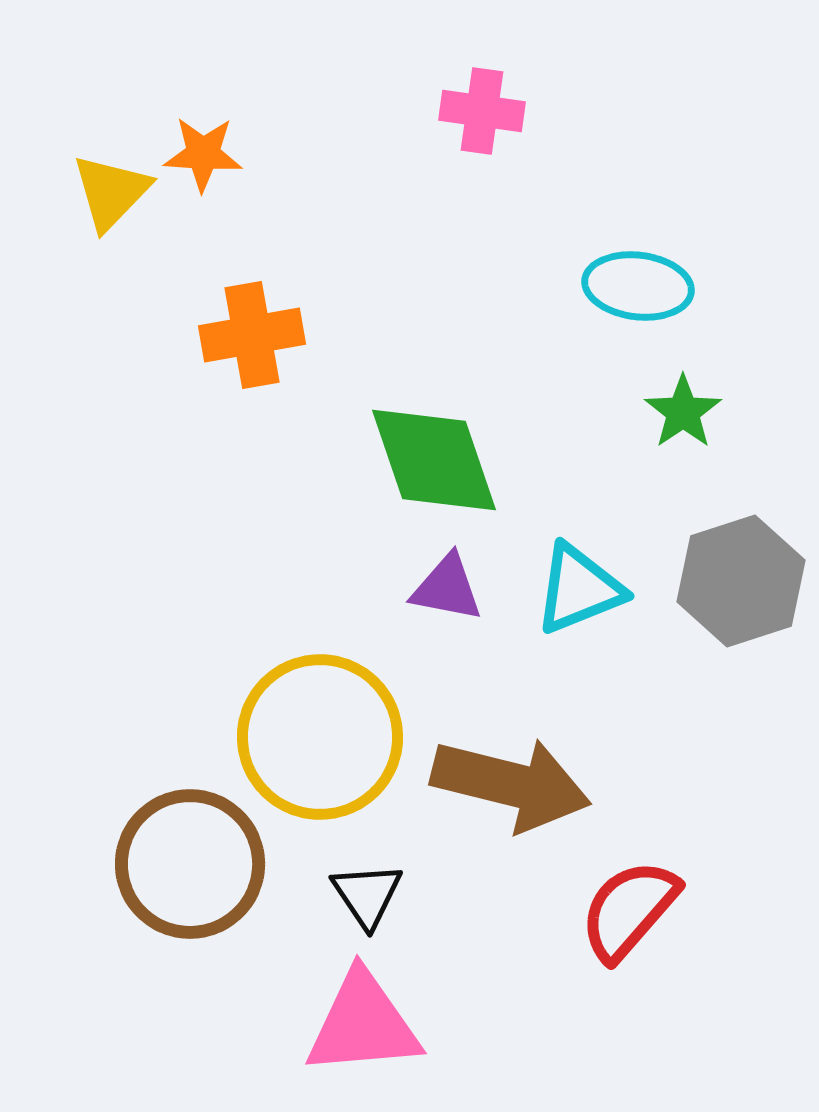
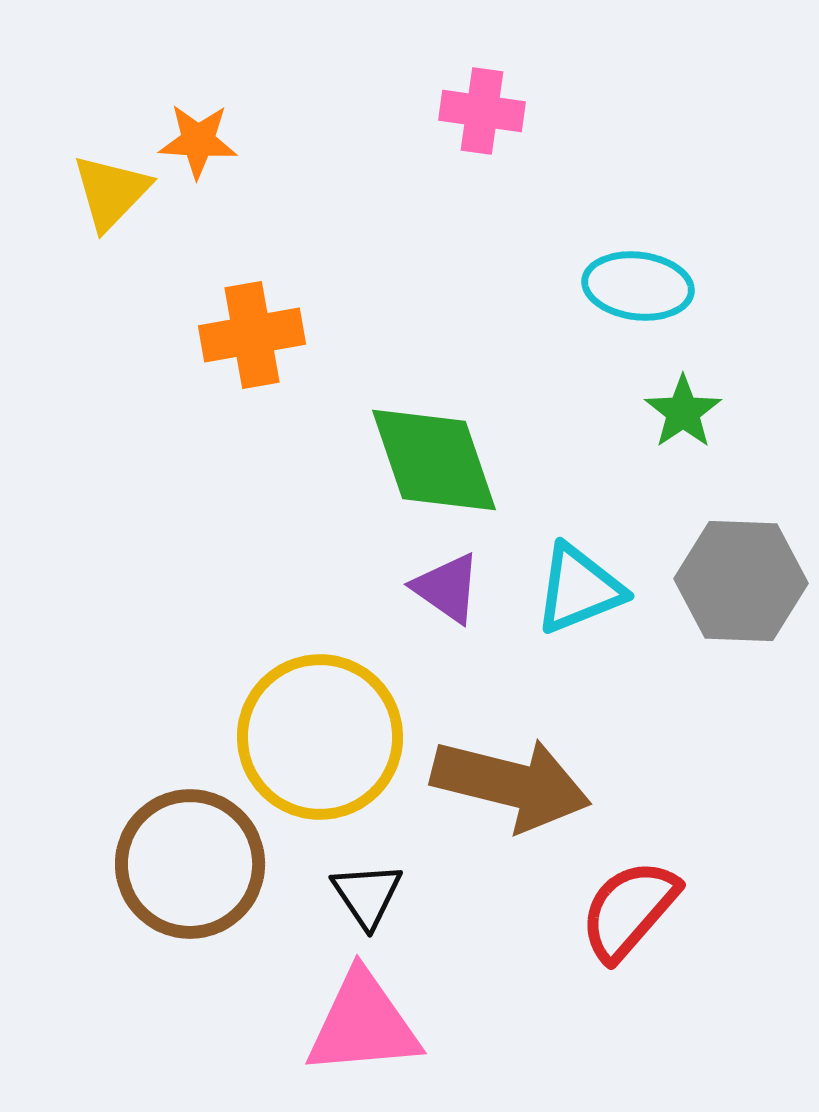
orange star: moved 5 px left, 13 px up
gray hexagon: rotated 20 degrees clockwise
purple triangle: rotated 24 degrees clockwise
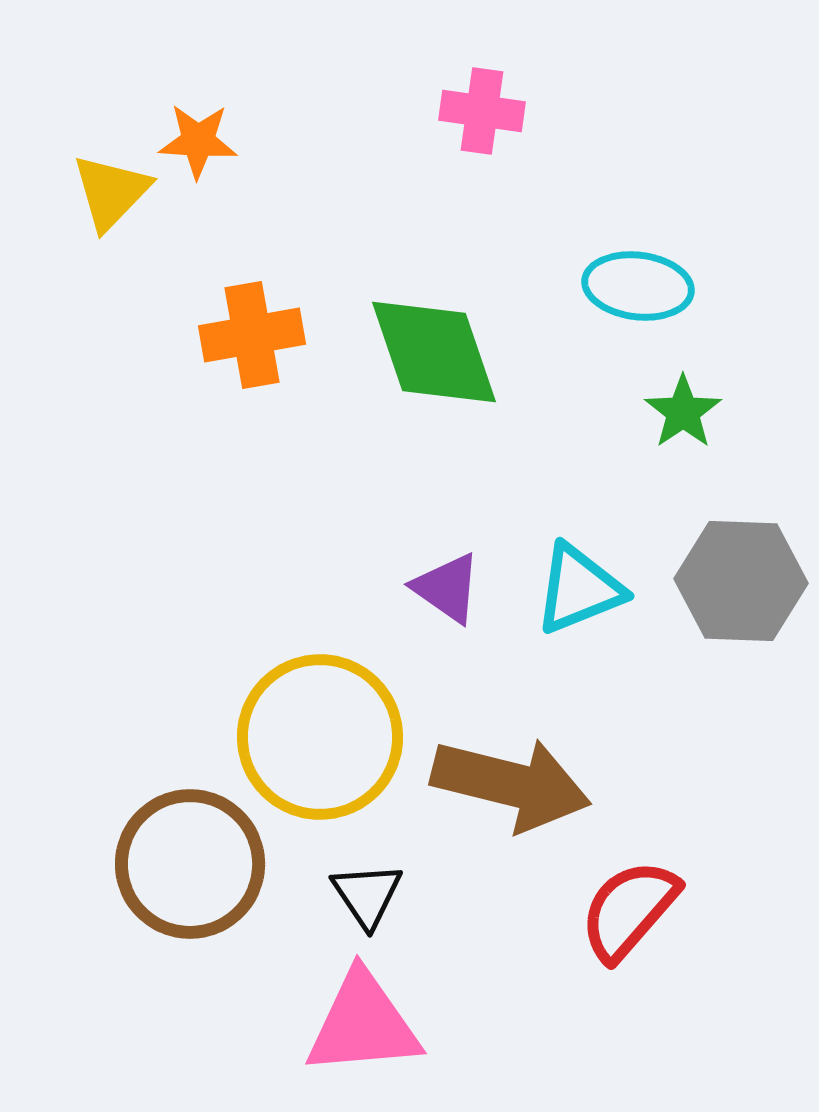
green diamond: moved 108 px up
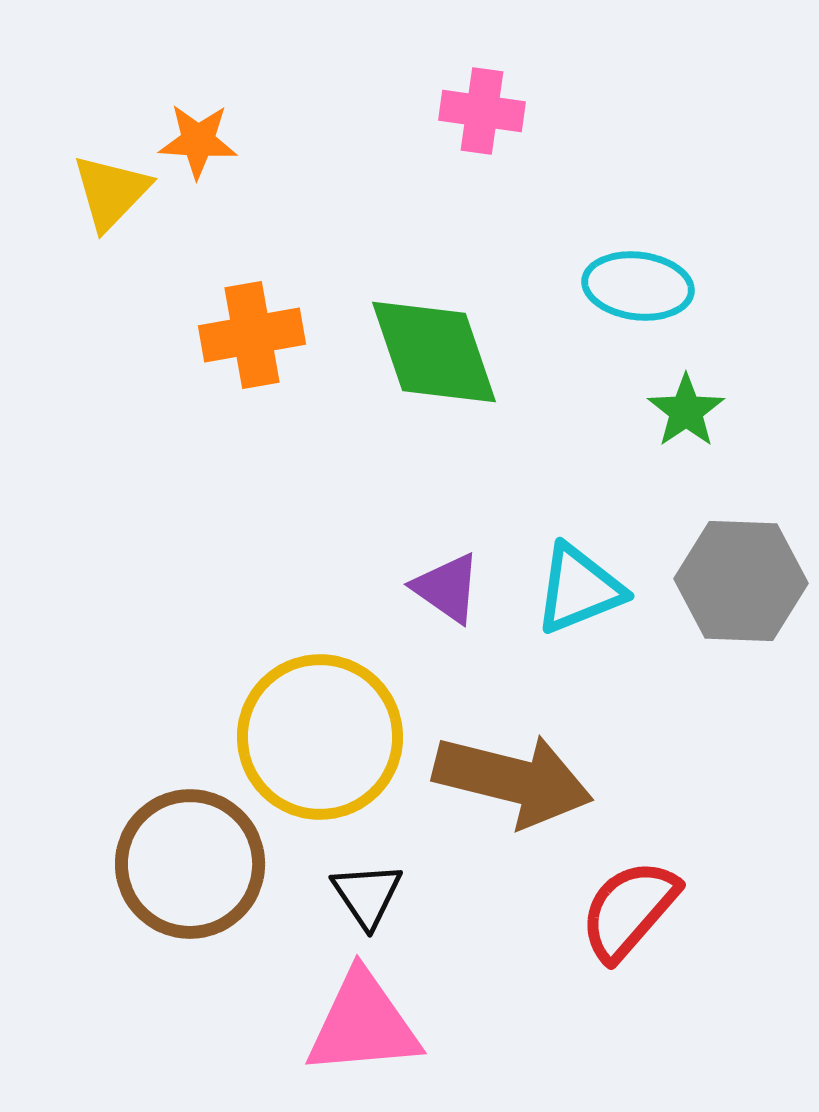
green star: moved 3 px right, 1 px up
brown arrow: moved 2 px right, 4 px up
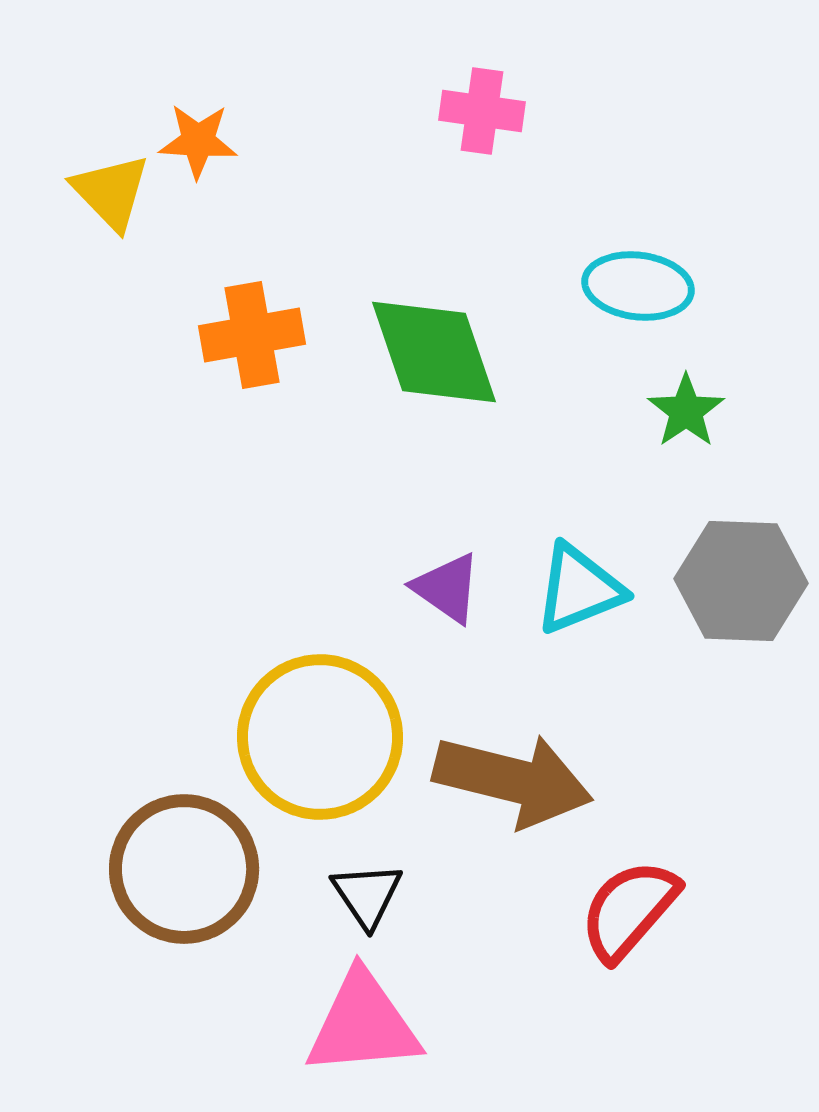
yellow triangle: rotated 28 degrees counterclockwise
brown circle: moved 6 px left, 5 px down
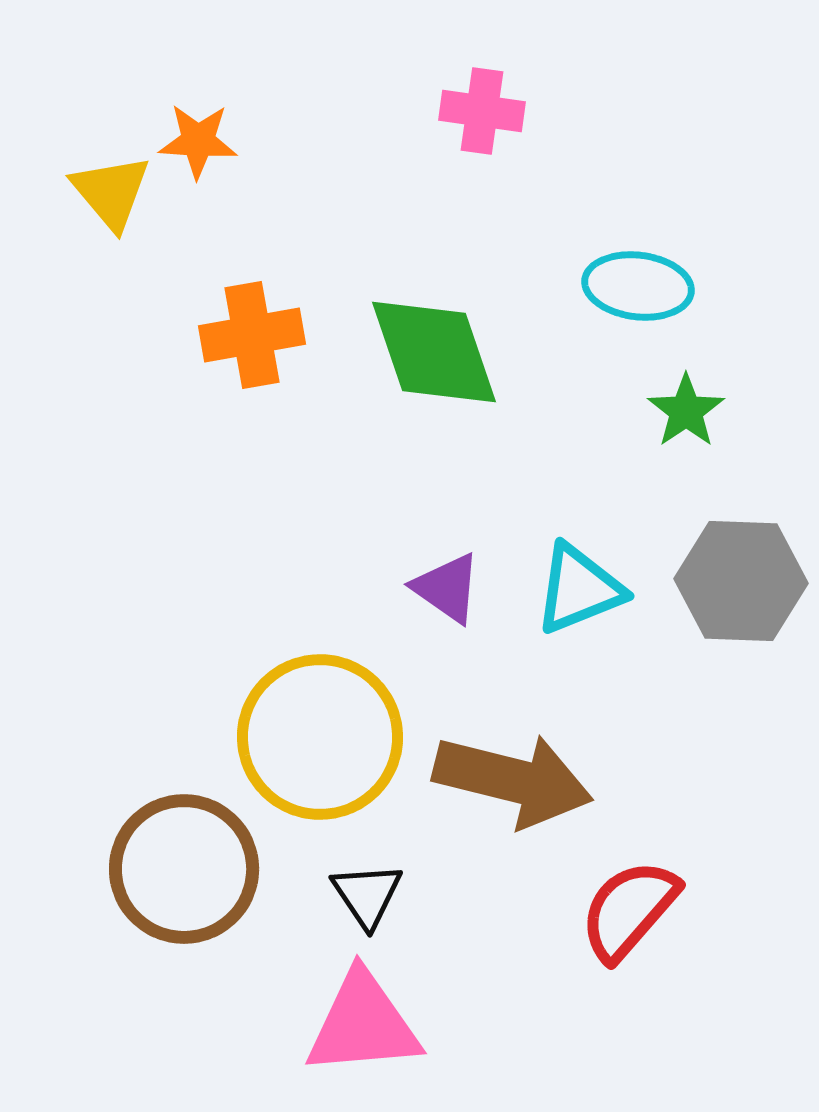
yellow triangle: rotated 4 degrees clockwise
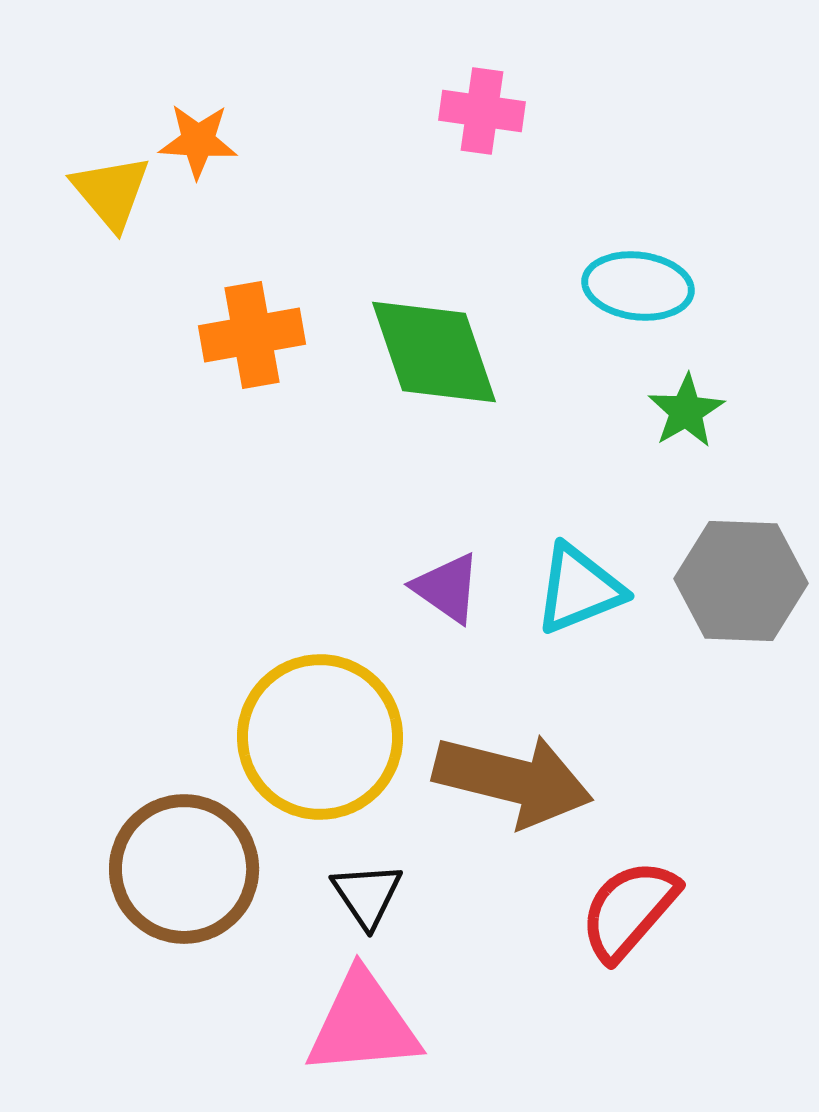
green star: rotated 4 degrees clockwise
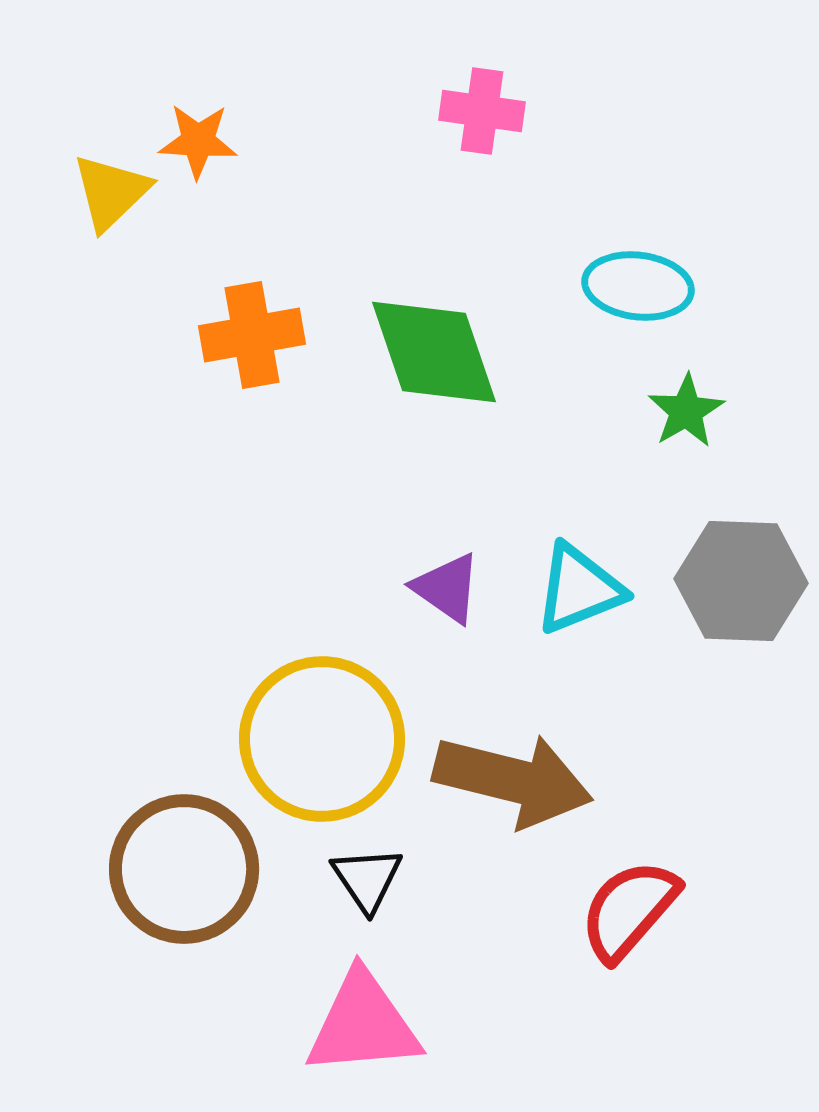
yellow triangle: rotated 26 degrees clockwise
yellow circle: moved 2 px right, 2 px down
black triangle: moved 16 px up
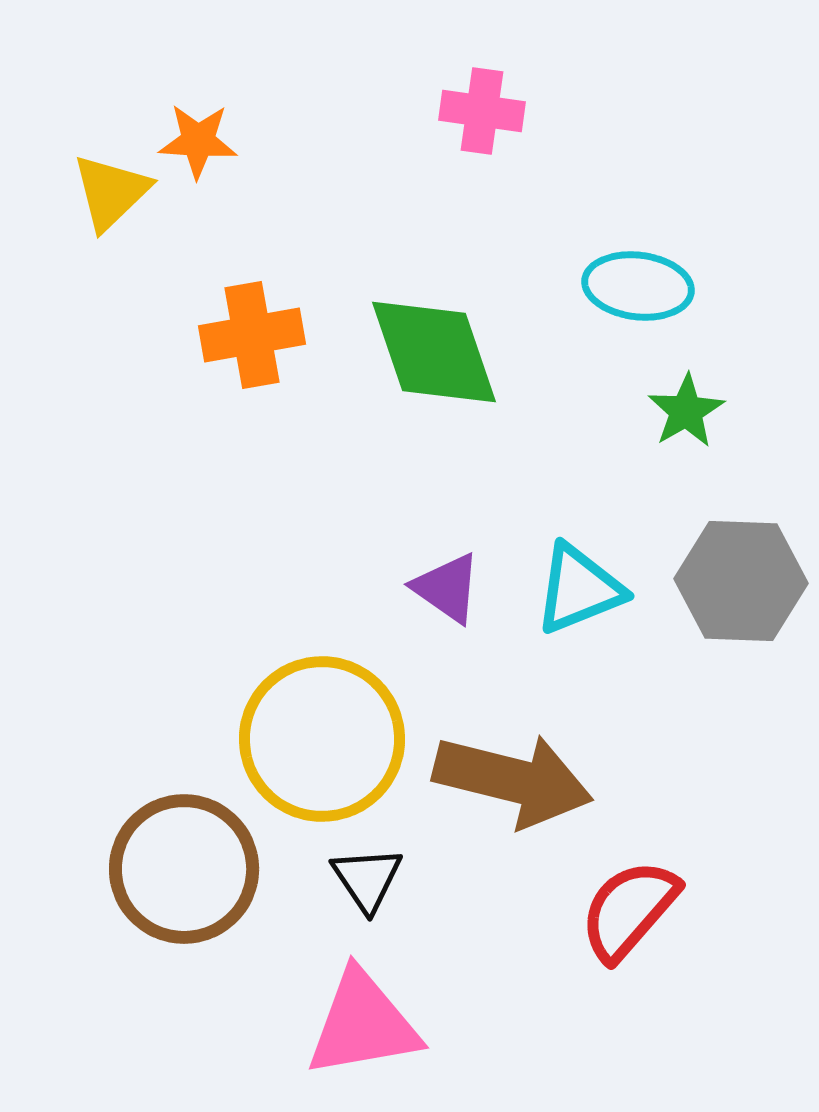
pink triangle: rotated 5 degrees counterclockwise
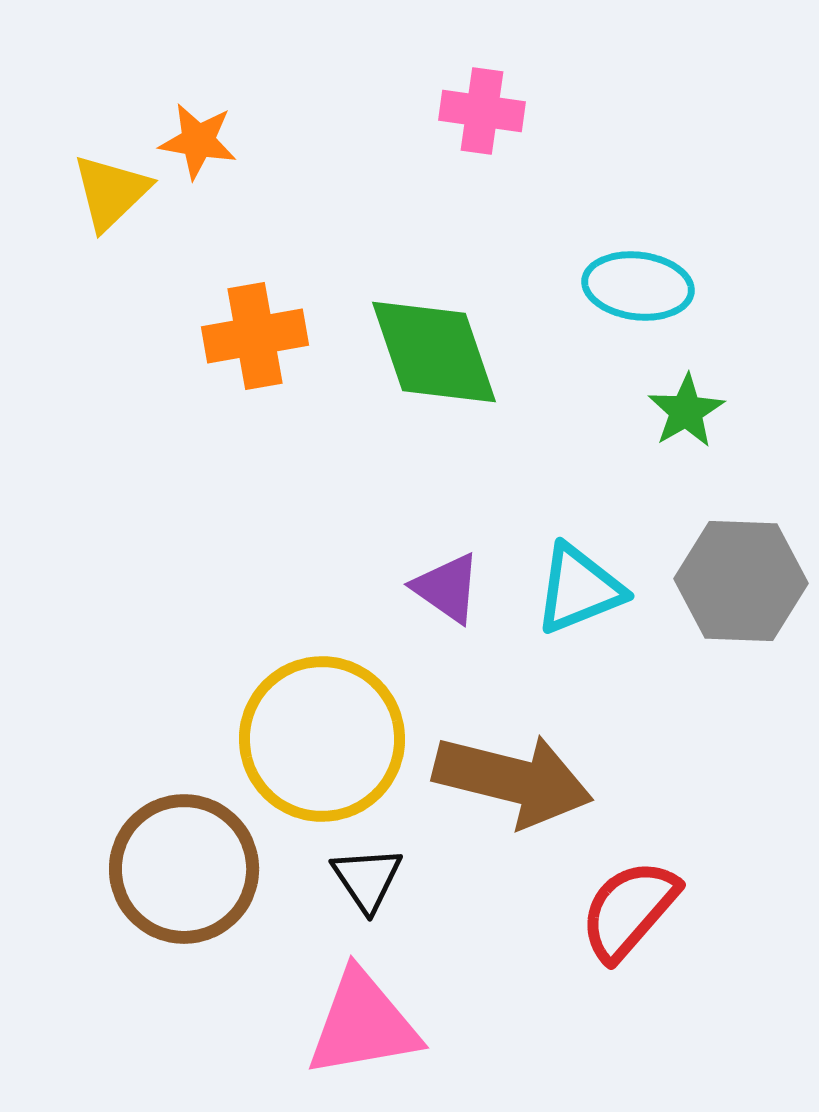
orange star: rotated 6 degrees clockwise
orange cross: moved 3 px right, 1 px down
